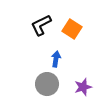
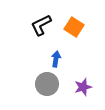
orange square: moved 2 px right, 2 px up
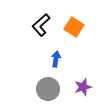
black L-shape: rotated 15 degrees counterclockwise
gray circle: moved 1 px right, 5 px down
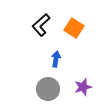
orange square: moved 1 px down
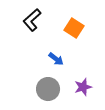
black L-shape: moved 9 px left, 5 px up
blue arrow: rotated 119 degrees clockwise
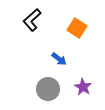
orange square: moved 3 px right
blue arrow: moved 3 px right
purple star: rotated 24 degrees counterclockwise
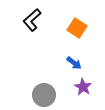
blue arrow: moved 15 px right, 4 px down
gray circle: moved 4 px left, 6 px down
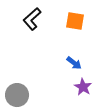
black L-shape: moved 1 px up
orange square: moved 2 px left, 7 px up; rotated 24 degrees counterclockwise
gray circle: moved 27 px left
